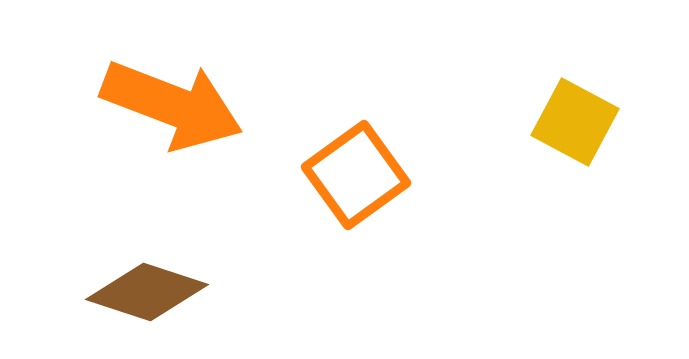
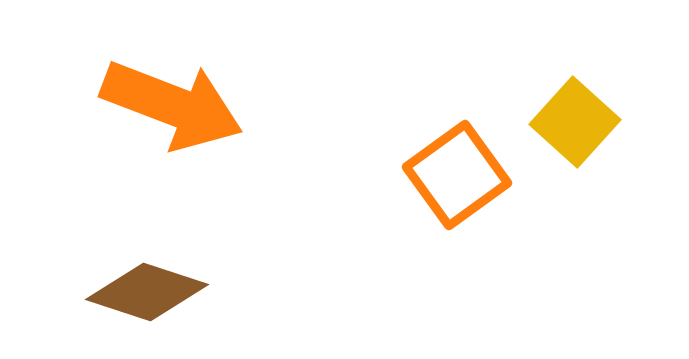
yellow square: rotated 14 degrees clockwise
orange square: moved 101 px right
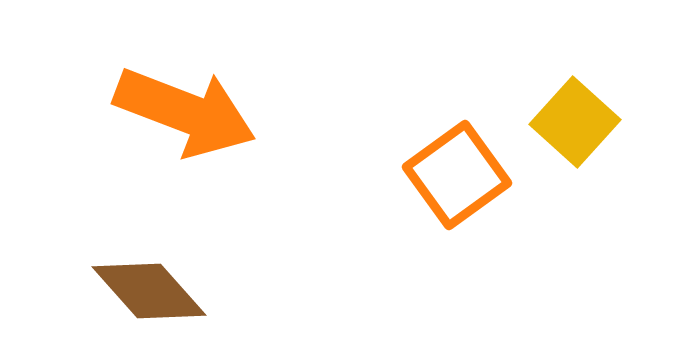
orange arrow: moved 13 px right, 7 px down
brown diamond: moved 2 px right, 1 px up; rotated 30 degrees clockwise
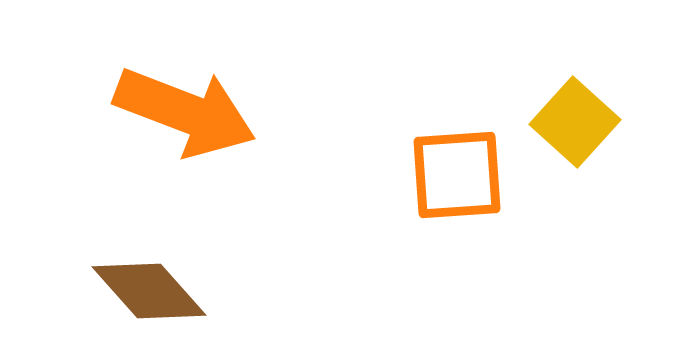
orange square: rotated 32 degrees clockwise
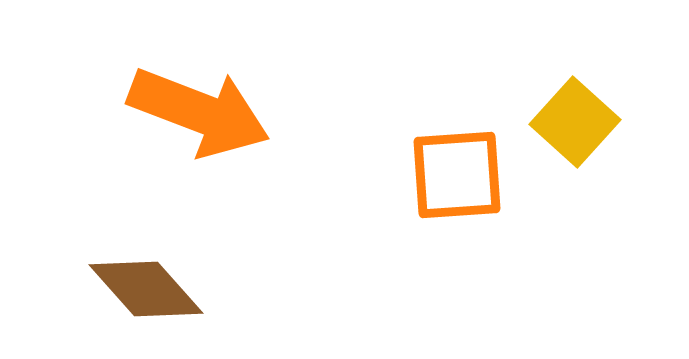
orange arrow: moved 14 px right
brown diamond: moved 3 px left, 2 px up
